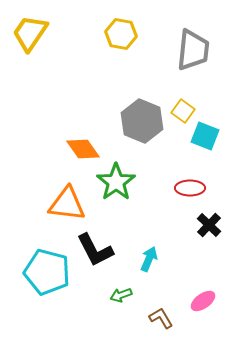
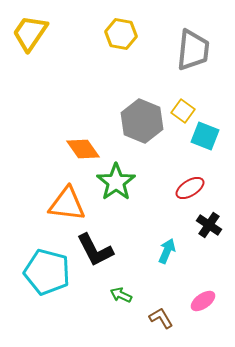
red ellipse: rotated 32 degrees counterclockwise
black cross: rotated 10 degrees counterclockwise
cyan arrow: moved 18 px right, 8 px up
green arrow: rotated 45 degrees clockwise
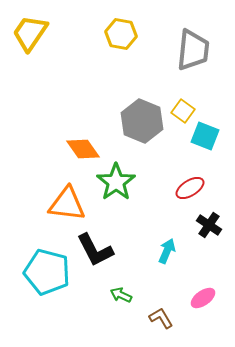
pink ellipse: moved 3 px up
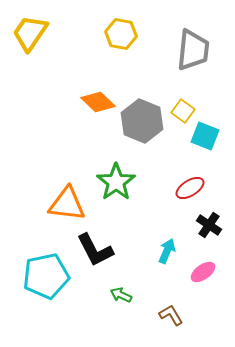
orange diamond: moved 15 px right, 47 px up; rotated 12 degrees counterclockwise
cyan pentagon: moved 1 px left, 4 px down; rotated 27 degrees counterclockwise
pink ellipse: moved 26 px up
brown L-shape: moved 10 px right, 3 px up
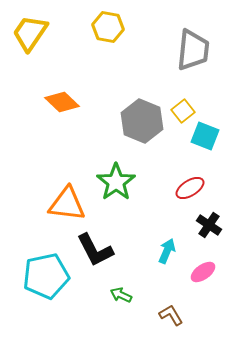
yellow hexagon: moved 13 px left, 7 px up
orange diamond: moved 36 px left
yellow square: rotated 15 degrees clockwise
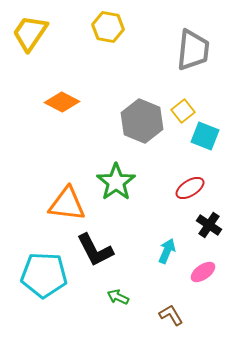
orange diamond: rotated 16 degrees counterclockwise
cyan pentagon: moved 2 px left, 1 px up; rotated 15 degrees clockwise
green arrow: moved 3 px left, 2 px down
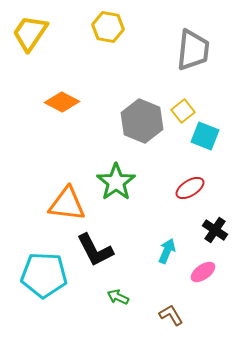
black cross: moved 6 px right, 5 px down
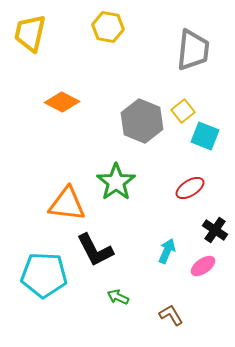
yellow trapezoid: rotated 21 degrees counterclockwise
pink ellipse: moved 6 px up
